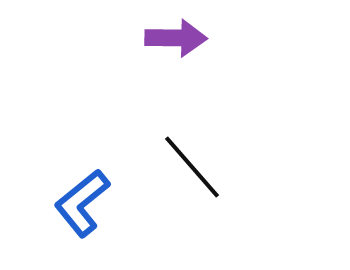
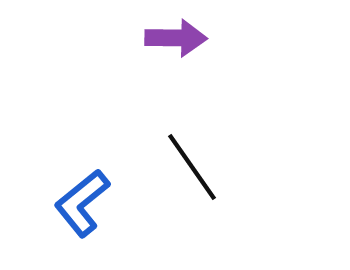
black line: rotated 6 degrees clockwise
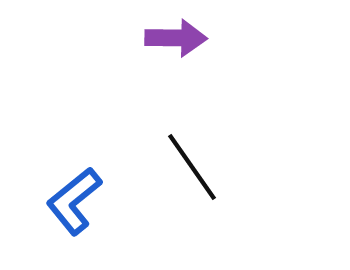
blue L-shape: moved 8 px left, 2 px up
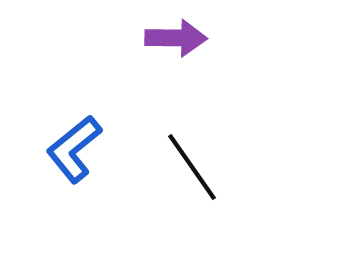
blue L-shape: moved 52 px up
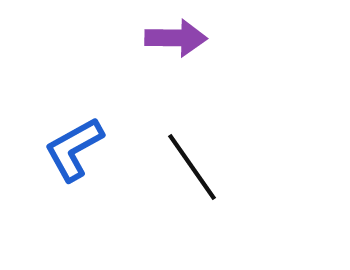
blue L-shape: rotated 10 degrees clockwise
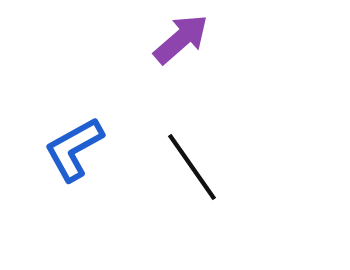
purple arrow: moved 5 px right, 1 px down; rotated 42 degrees counterclockwise
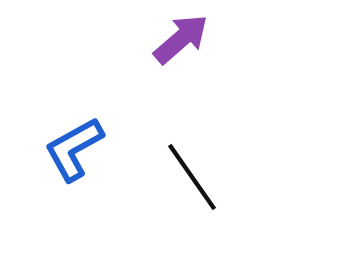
black line: moved 10 px down
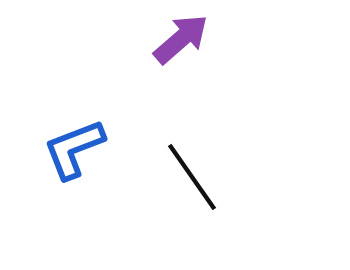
blue L-shape: rotated 8 degrees clockwise
